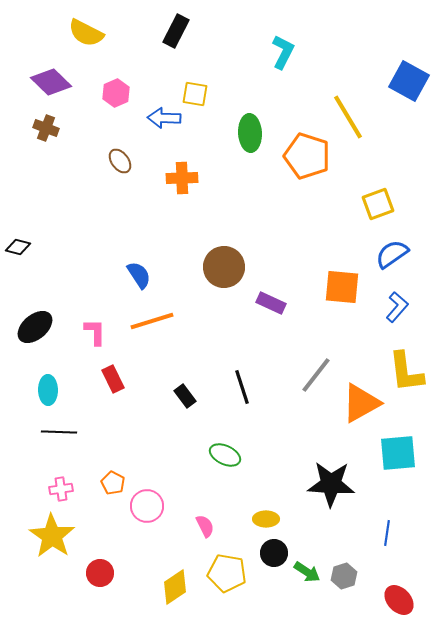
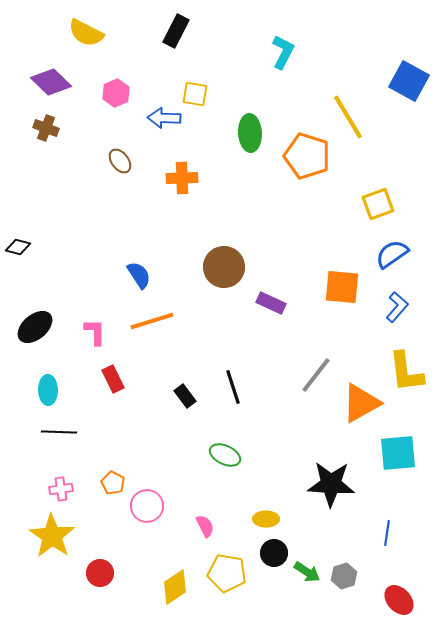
black line at (242, 387): moved 9 px left
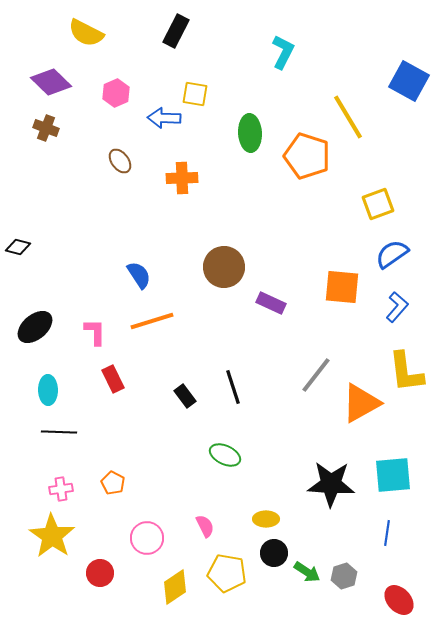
cyan square at (398, 453): moved 5 px left, 22 px down
pink circle at (147, 506): moved 32 px down
